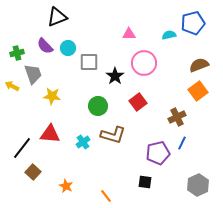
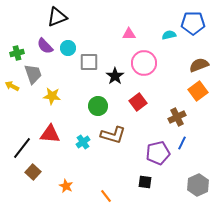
blue pentagon: rotated 15 degrees clockwise
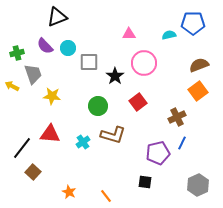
orange star: moved 3 px right, 6 px down
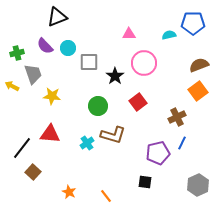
cyan cross: moved 4 px right, 1 px down
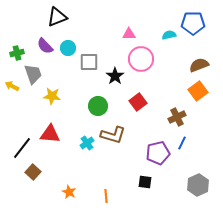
pink circle: moved 3 px left, 4 px up
orange line: rotated 32 degrees clockwise
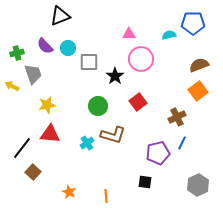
black triangle: moved 3 px right, 1 px up
yellow star: moved 5 px left, 9 px down; rotated 18 degrees counterclockwise
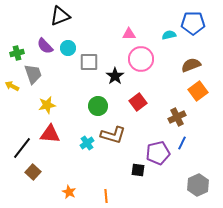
brown semicircle: moved 8 px left
black square: moved 7 px left, 12 px up
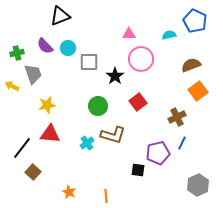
blue pentagon: moved 2 px right, 2 px up; rotated 25 degrees clockwise
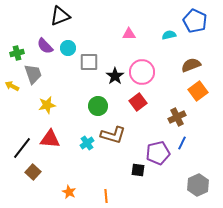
pink circle: moved 1 px right, 13 px down
red triangle: moved 5 px down
